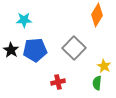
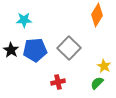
gray square: moved 5 px left
green semicircle: rotated 40 degrees clockwise
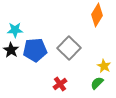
cyan star: moved 9 px left, 10 px down
red cross: moved 2 px right, 2 px down; rotated 24 degrees counterclockwise
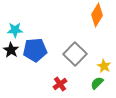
gray square: moved 6 px right, 6 px down
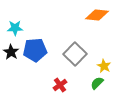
orange diamond: rotated 65 degrees clockwise
cyan star: moved 2 px up
black star: moved 2 px down
red cross: moved 1 px down
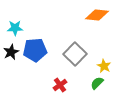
black star: rotated 14 degrees clockwise
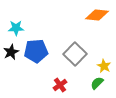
cyan star: moved 1 px right
blue pentagon: moved 1 px right, 1 px down
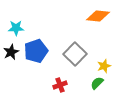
orange diamond: moved 1 px right, 1 px down
blue pentagon: rotated 15 degrees counterclockwise
yellow star: rotated 24 degrees clockwise
red cross: rotated 16 degrees clockwise
